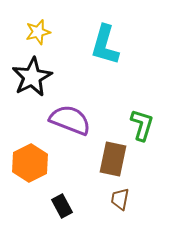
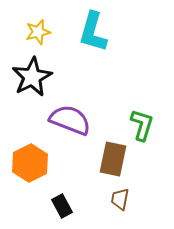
cyan L-shape: moved 12 px left, 13 px up
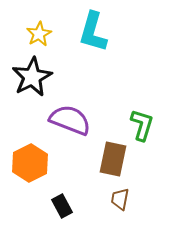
yellow star: moved 1 px right, 2 px down; rotated 15 degrees counterclockwise
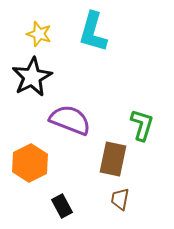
yellow star: rotated 25 degrees counterclockwise
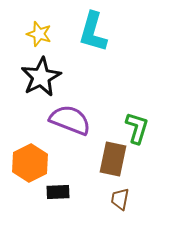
black star: moved 9 px right
green L-shape: moved 5 px left, 3 px down
black rectangle: moved 4 px left, 14 px up; rotated 65 degrees counterclockwise
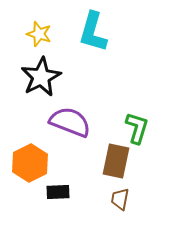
purple semicircle: moved 2 px down
brown rectangle: moved 3 px right, 2 px down
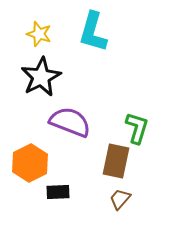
brown trapezoid: rotated 30 degrees clockwise
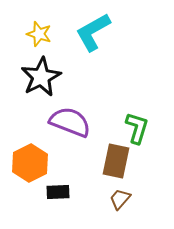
cyan L-shape: rotated 45 degrees clockwise
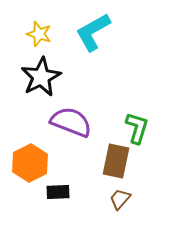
purple semicircle: moved 1 px right
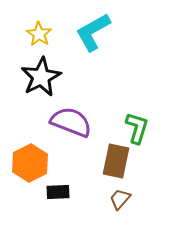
yellow star: rotated 15 degrees clockwise
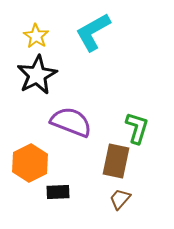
yellow star: moved 3 px left, 2 px down
black star: moved 4 px left, 2 px up
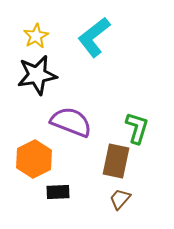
cyan L-shape: moved 1 px right, 5 px down; rotated 9 degrees counterclockwise
yellow star: rotated 10 degrees clockwise
black star: rotated 18 degrees clockwise
orange hexagon: moved 4 px right, 4 px up
